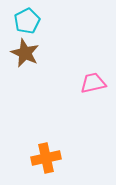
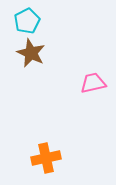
brown star: moved 6 px right
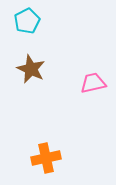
brown star: moved 16 px down
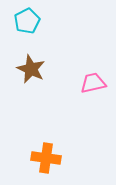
orange cross: rotated 20 degrees clockwise
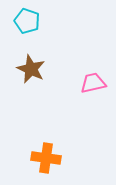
cyan pentagon: rotated 25 degrees counterclockwise
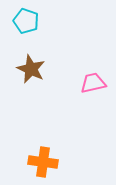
cyan pentagon: moved 1 px left
orange cross: moved 3 px left, 4 px down
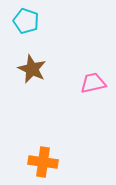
brown star: moved 1 px right
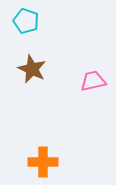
pink trapezoid: moved 2 px up
orange cross: rotated 8 degrees counterclockwise
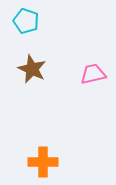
pink trapezoid: moved 7 px up
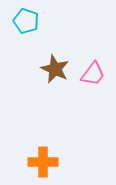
brown star: moved 23 px right
pink trapezoid: rotated 140 degrees clockwise
